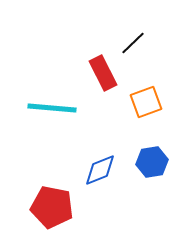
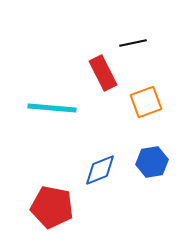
black line: rotated 32 degrees clockwise
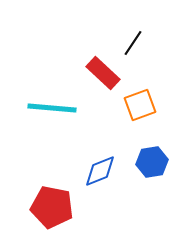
black line: rotated 44 degrees counterclockwise
red rectangle: rotated 20 degrees counterclockwise
orange square: moved 6 px left, 3 px down
blue diamond: moved 1 px down
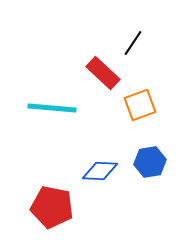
blue hexagon: moved 2 px left
blue diamond: rotated 24 degrees clockwise
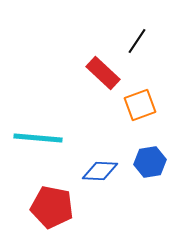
black line: moved 4 px right, 2 px up
cyan line: moved 14 px left, 30 px down
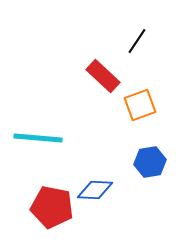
red rectangle: moved 3 px down
blue diamond: moved 5 px left, 19 px down
